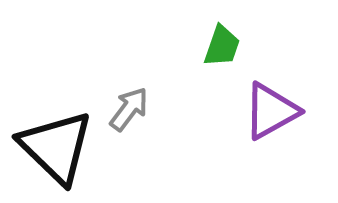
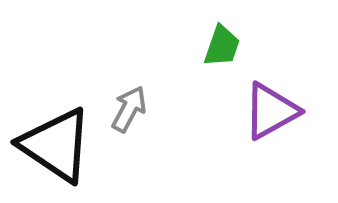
gray arrow: rotated 9 degrees counterclockwise
black triangle: moved 2 px up; rotated 10 degrees counterclockwise
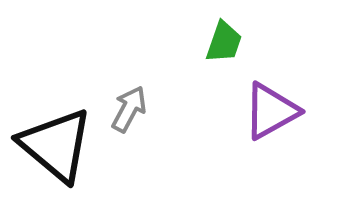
green trapezoid: moved 2 px right, 4 px up
black triangle: rotated 6 degrees clockwise
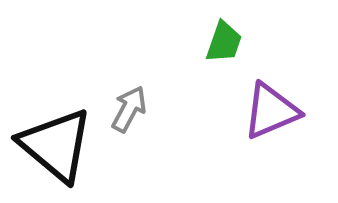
purple triangle: rotated 6 degrees clockwise
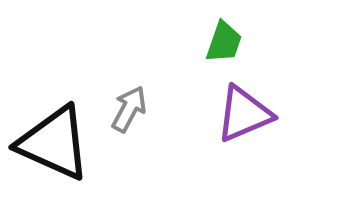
purple triangle: moved 27 px left, 3 px down
black triangle: moved 2 px left, 2 px up; rotated 16 degrees counterclockwise
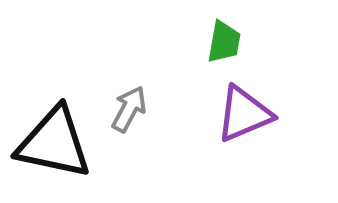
green trapezoid: rotated 9 degrees counterclockwise
black triangle: rotated 12 degrees counterclockwise
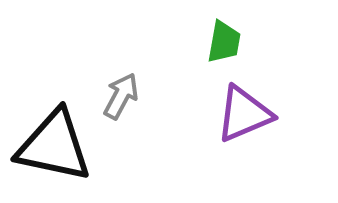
gray arrow: moved 8 px left, 13 px up
black triangle: moved 3 px down
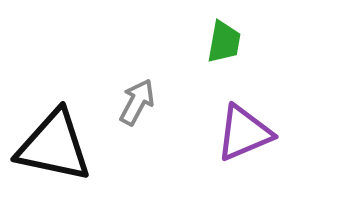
gray arrow: moved 16 px right, 6 px down
purple triangle: moved 19 px down
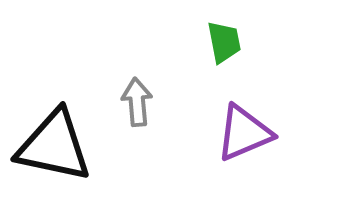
green trapezoid: rotated 21 degrees counterclockwise
gray arrow: rotated 33 degrees counterclockwise
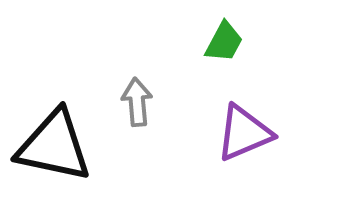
green trapezoid: rotated 39 degrees clockwise
